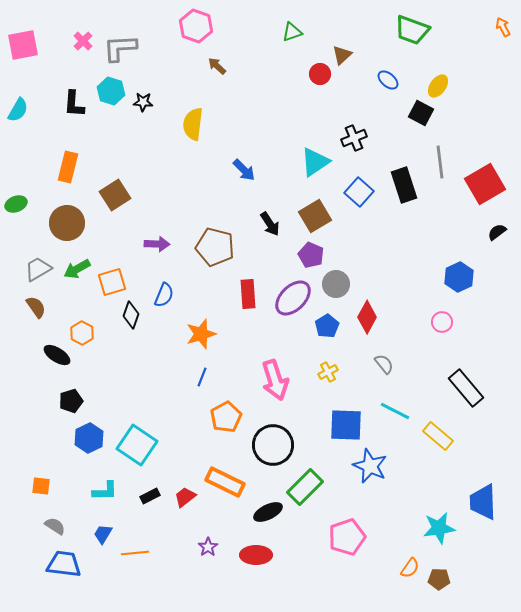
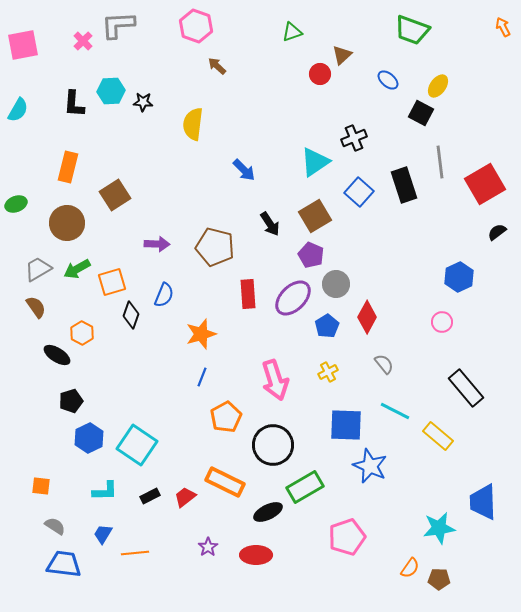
gray L-shape at (120, 48): moved 2 px left, 23 px up
cyan hexagon at (111, 91): rotated 20 degrees counterclockwise
green rectangle at (305, 487): rotated 15 degrees clockwise
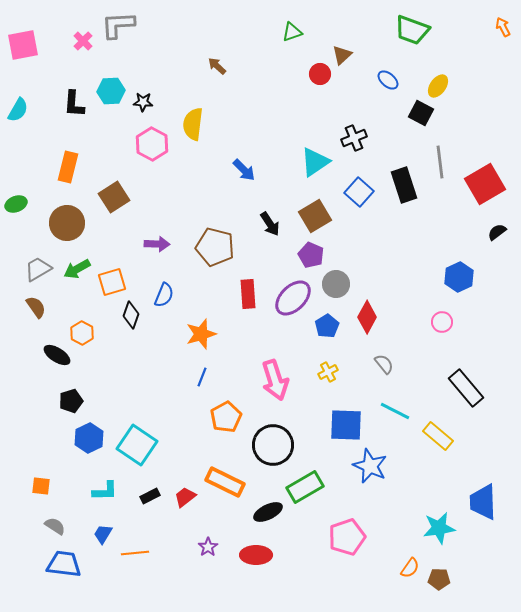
pink hexagon at (196, 26): moved 44 px left, 118 px down; rotated 8 degrees clockwise
brown square at (115, 195): moved 1 px left, 2 px down
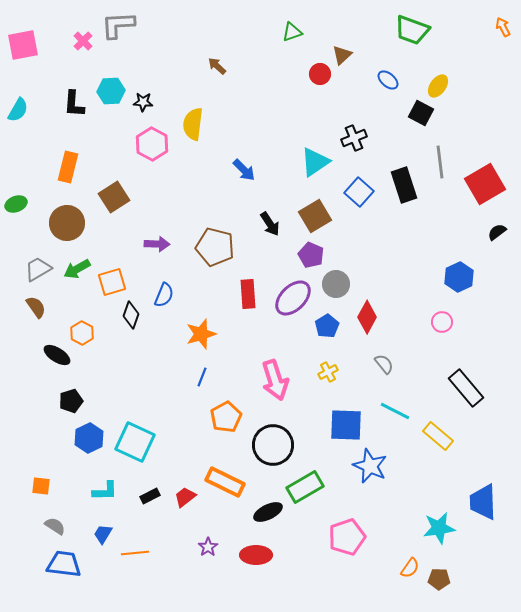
cyan square at (137, 445): moved 2 px left, 3 px up; rotated 9 degrees counterclockwise
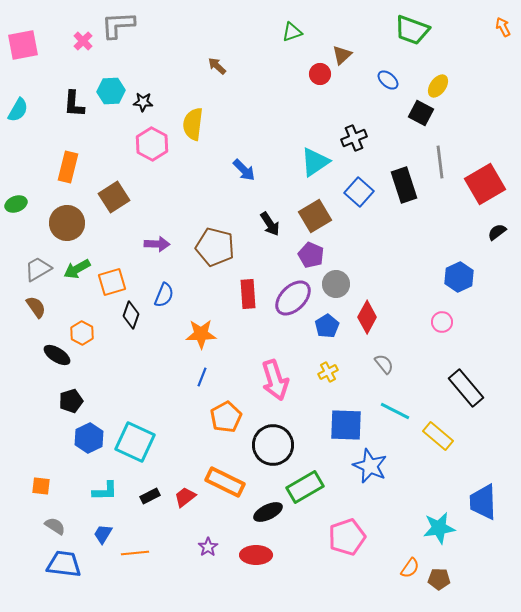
orange star at (201, 334): rotated 16 degrees clockwise
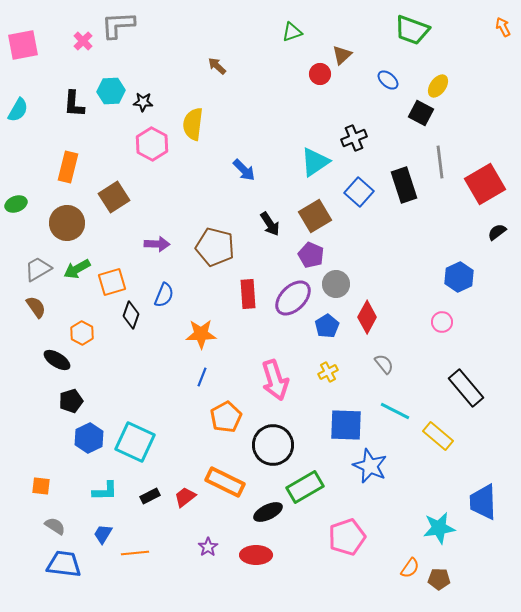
black ellipse at (57, 355): moved 5 px down
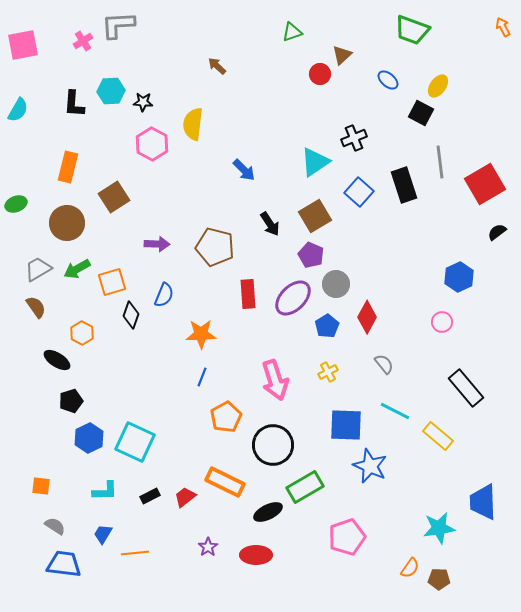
pink cross at (83, 41): rotated 12 degrees clockwise
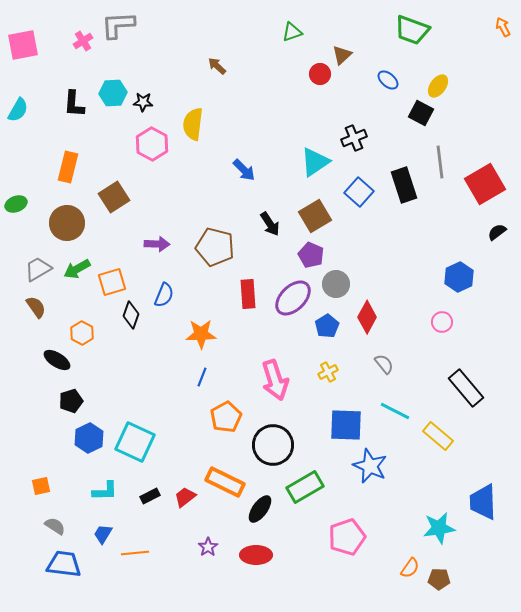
cyan hexagon at (111, 91): moved 2 px right, 2 px down
orange square at (41, 486): rotated 18 degrees counterclockwise
black ellipse at (268, 512): moved 8 px left, 3 px up; rotated 28 degrees counterclockwise
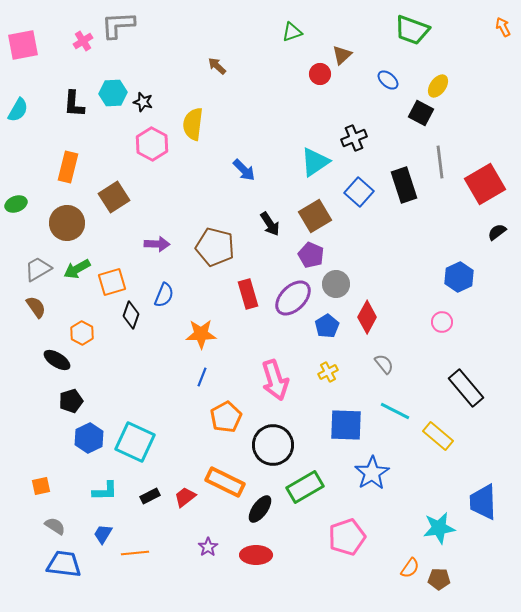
black star at (143, 102): rotated 12 degrees clockwise
red rectangle at (248, 294): rotated 12 degrees counterclockwise
blue star at (370, 466): moved 2 px right, 7 px down; rotated 16 degrees clockwise
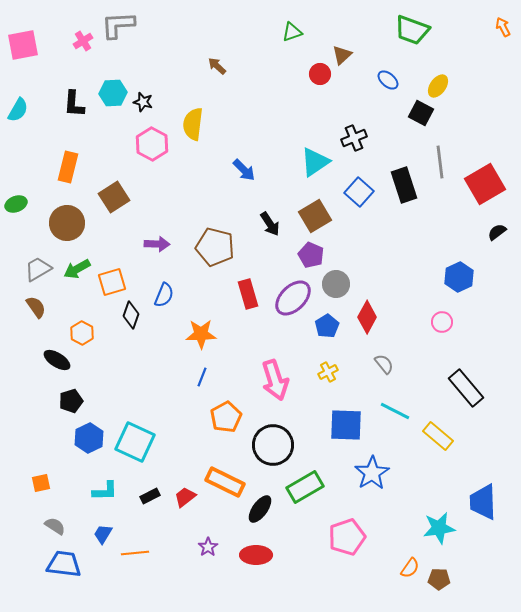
orange square at (41, 486): moved 3 px up
